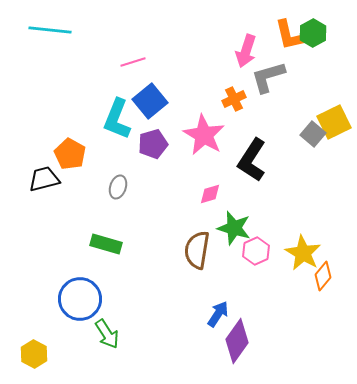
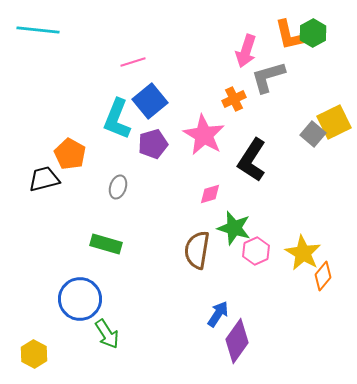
cyan line: moved 12 px left
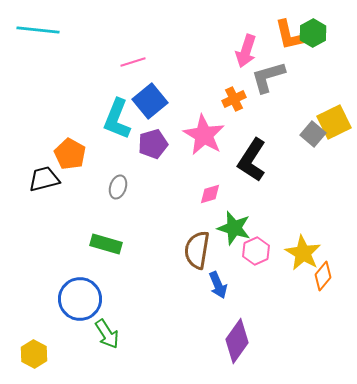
blue arrow: moved 29 px up; rotated 124 degrees clockwise
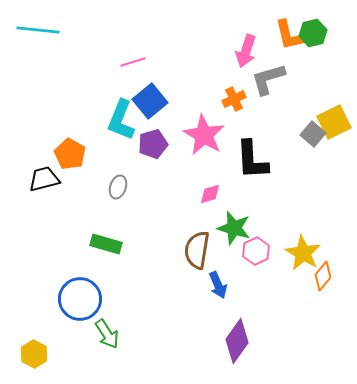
green hexagon: rotated 16 degrees clockwise
gray L-shape: moved 2 px down
cyan L-shape: moved 4 px right, 1 px down
black L-shape: rotated 36 degrees counterclockwise
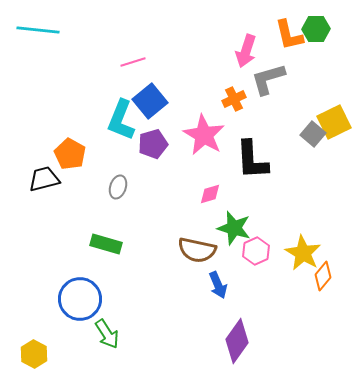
green hexagon: moved 3 px right, 4 px up; rotated 12 degrees clockwise
brown semicircle: rotated 87 degrees counterclockwise
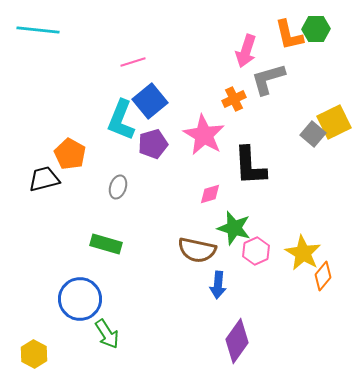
black L-shape: moved 2 px left, 6 px down
blue arrow: rotated 28 degrees clockwise
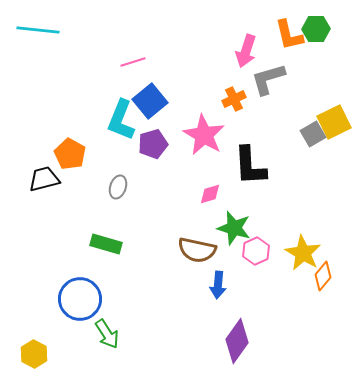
gray square: rotated 20 degrees clockwise
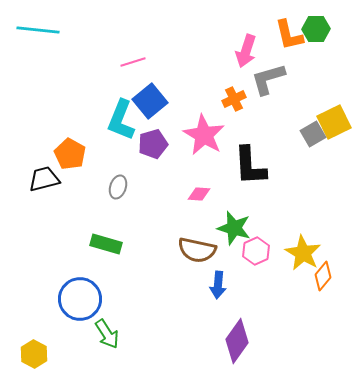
pink diamond: moved 11 px left; rotated 20 degrees clockwise
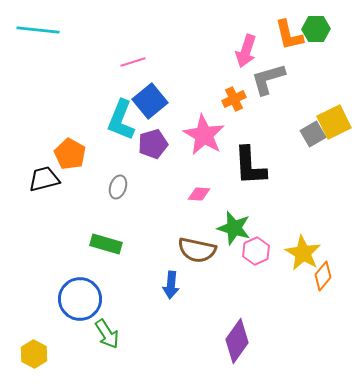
blue arrow: moved 47 px left
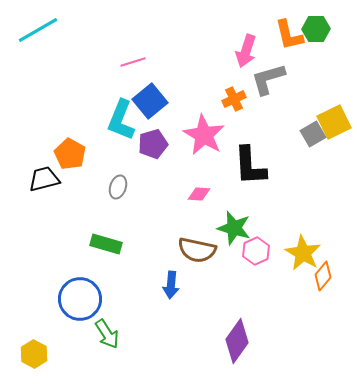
cyan line: rotated 36 degrees counterclockwise
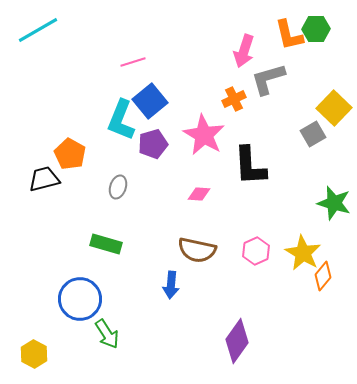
pink arrow: moved 2 px left
yellow square: moved 14 px up; rotated 20 degrees counterclockwise
green star: moved 100 px right, 25 px up
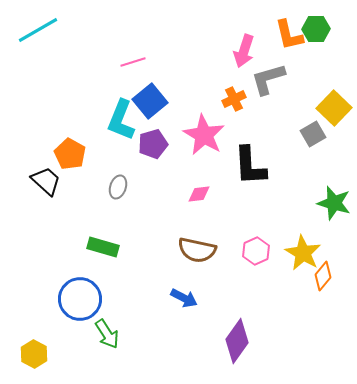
black trapezoid: moved 2 px right, 2 px down; rotated 56 degrees clockwise
pink diamond: rotated 10 degrees counterclockwise
green rectangle: moved 3 px left, 3 px down
blue arrow: moved 13 px right, 13 px down; rotated 68 degrees counterclockwise
